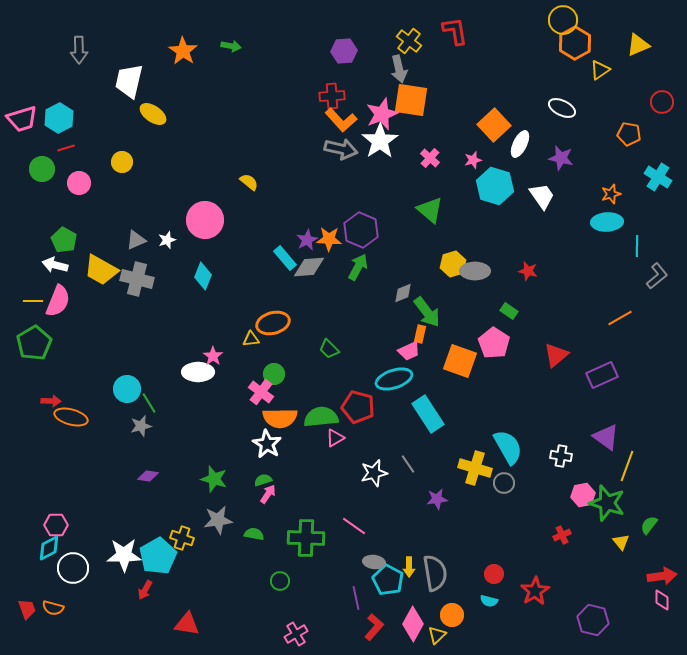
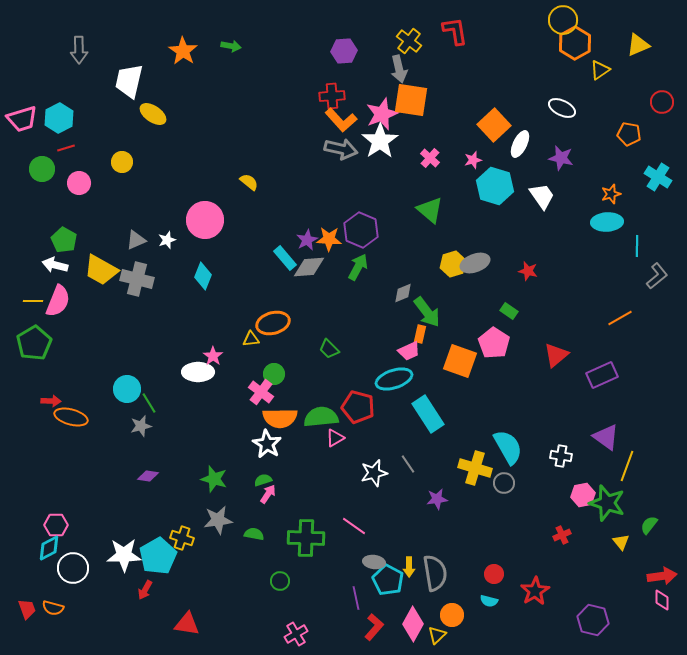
gray ellipse at (475, 271): moved 8 px up; rotated 20 degrees counterclockwise
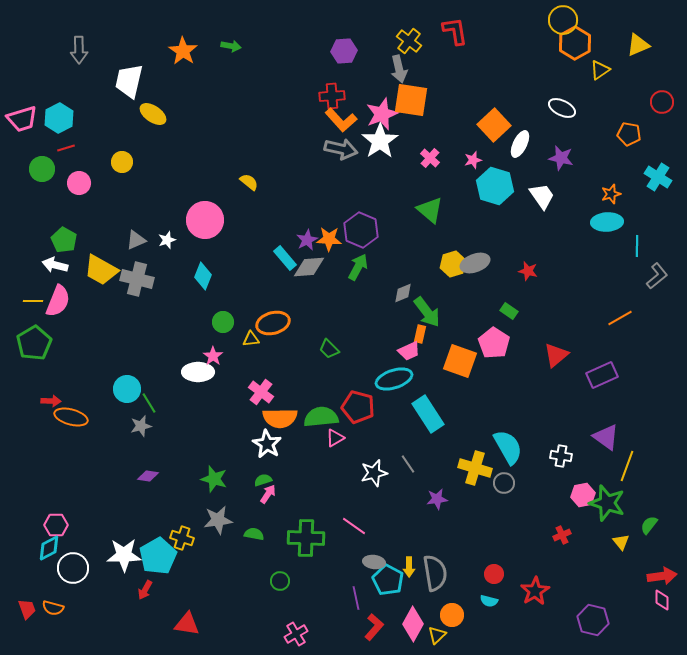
green circle at (274, 374): moved 51 px left, 52 px up
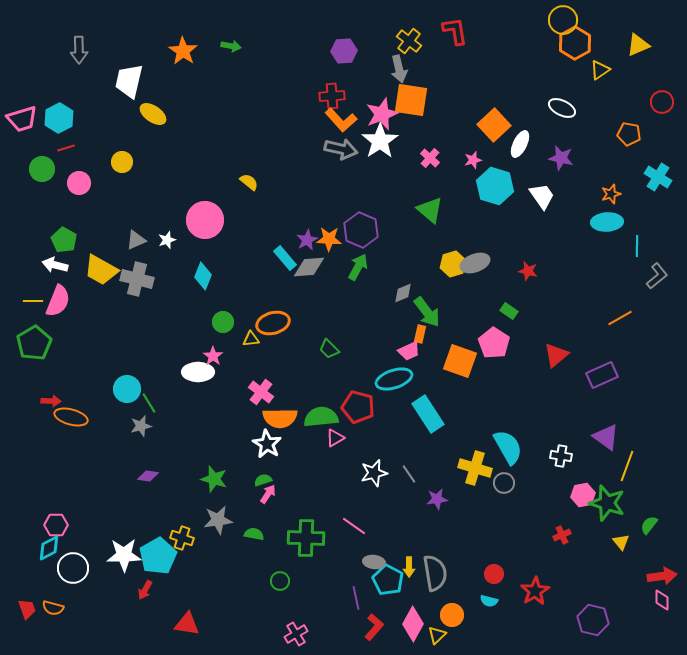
gray line at (408, 464): moved 1 px right, 10 px down
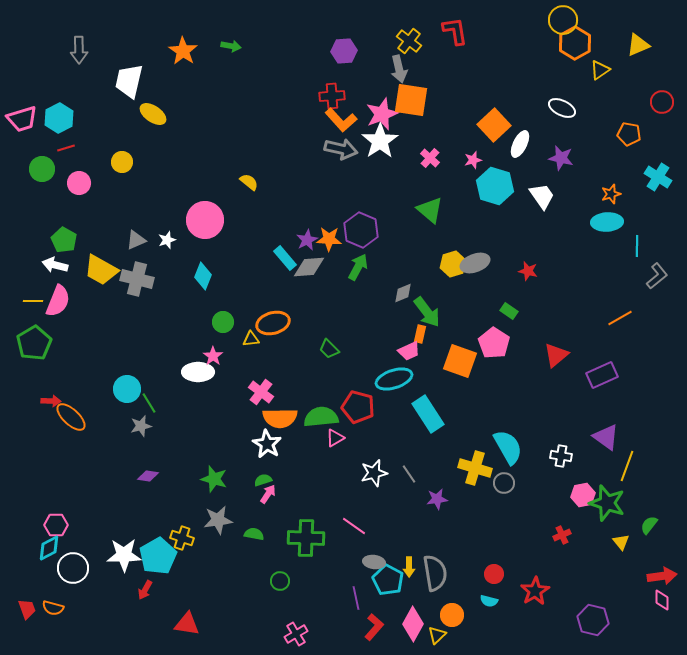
orange ellipse at (71, 417): rotated 28 degrees clockwise
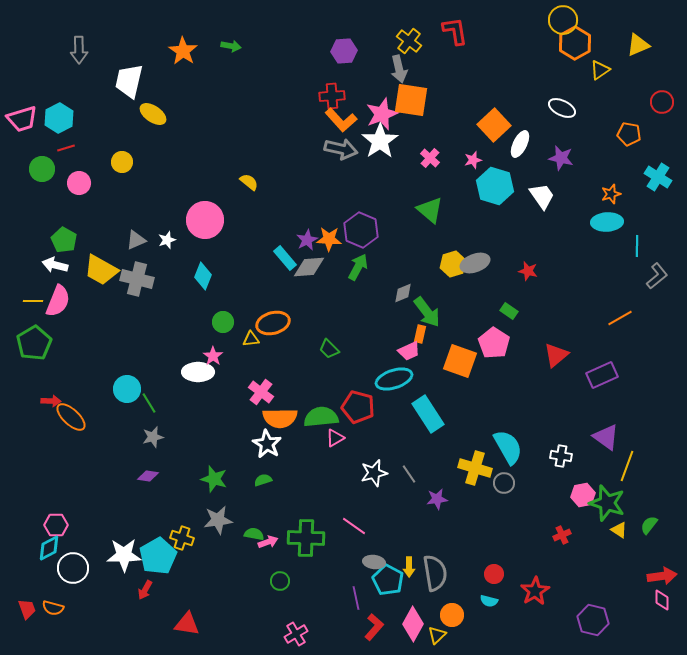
gray star at (141, 426): moved 12 px right, 11 px down
pink arrow at (268, 494): moved 48 px down; rotated 36 degrees clockwise
yellow triangle at (621, 542): moved 2 px left, 12 px up; rotated 18 degrees counterclockwise
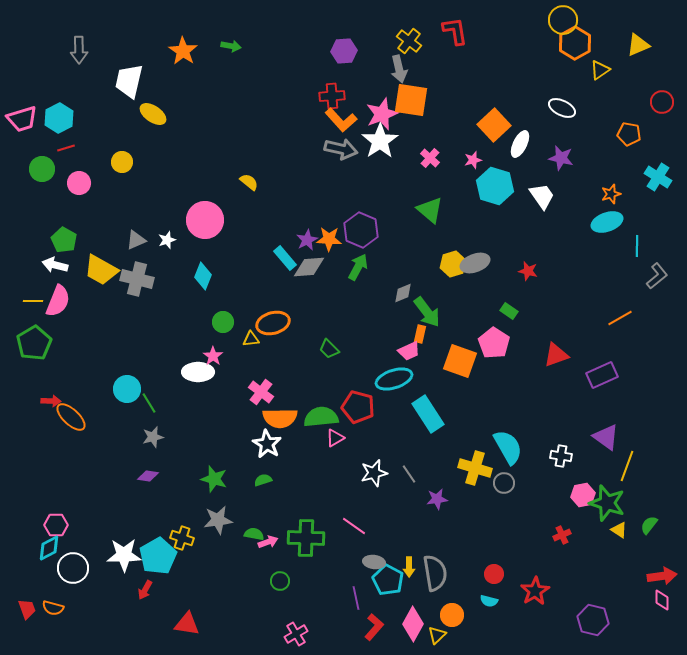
cyan ellipse at (607, 222): rotated 16 degrees counterclockwise
red triangle at (556, 355): rotated 20 degrees clockwise
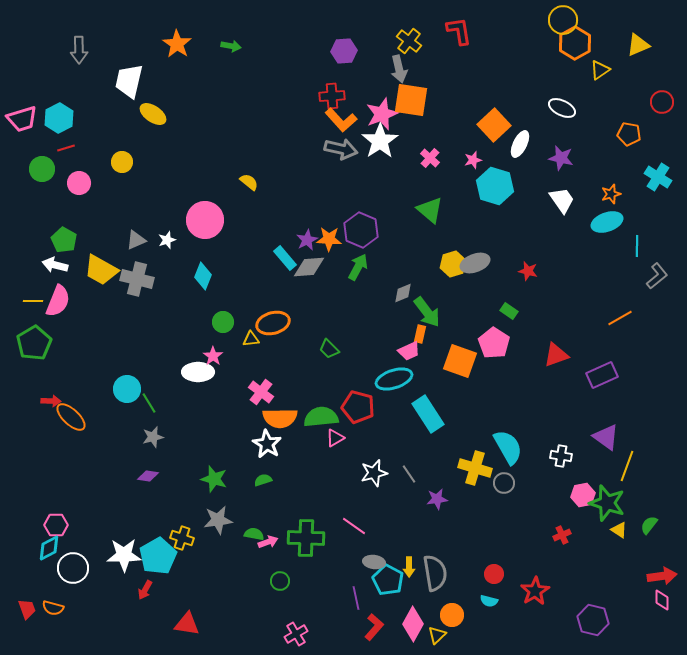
red L-shape at (455, 31): moved 4 px right
orange star at (183, 51): moved 6 px left, 7 px up
white trapezoid at (542, 196): moved 20 px right, 4 px down
